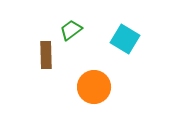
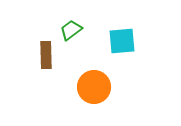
cyan square: moved 3 px left, 2 px down; rotated 36 degrees counterclockwise
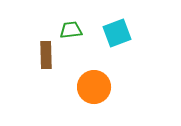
green trapezoid: rotated 30 degrees clockwise
cyan square: moved 5 px left, 8 px up; rotated 16 degrees counterclockwise
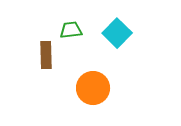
cyan square: rotated 24 degrees counterclockwise
orange circle: moved 1 px left, 1 px down
